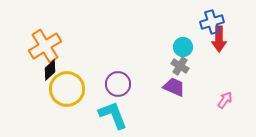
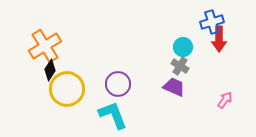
black diamond: rotated 15 degrees counterclockwise
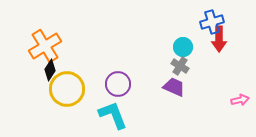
pink arrow: moved 15 px right; rotated 42 degrees clockwise
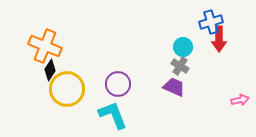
blue cross: moved 1 px left
orange cross: rotated 36 degrees counterclockwise
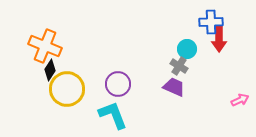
blue cross: rotated 15 degrees clockwise
cyan circle: moved 4 px right, 2 px down
gray cross: moved 1 px left
pink arrow: rotated 12 degrees counterclockwise
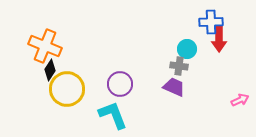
gray cross: rotated 24 degrees counterclockwise
purple circle: moved 2 px right
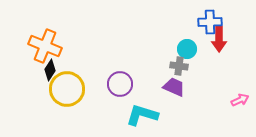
blue cross: moved 1 px left
cyan L-shape: moved 29 px right; rotated 52 degrees counterclockwise
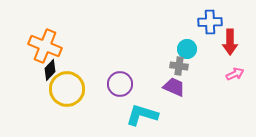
red arrow: moved 11 px right, 3 px down
black diamond: rotated 10 degrees clockwise
pink arrow: moved 5 px left, 26 px up
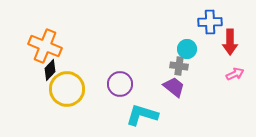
purple trapezoid: rotated 15 degrees clockwise
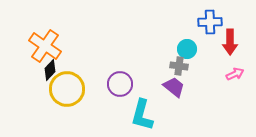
orange cross: rotated 12 degrees clockwise
cyan L-shape: rotated 92 degrees counterclockwise
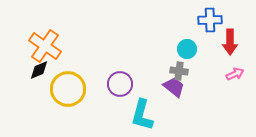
blue cross: moved 2 px up
gray cross: moved 5 px down
black diamond: moved 11 px left; rotated 25 degrees clockwise
yellow circle: moved 1 px right
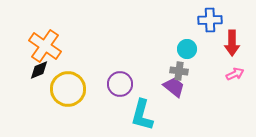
red arrow: moved 2 px right, 1 px down
